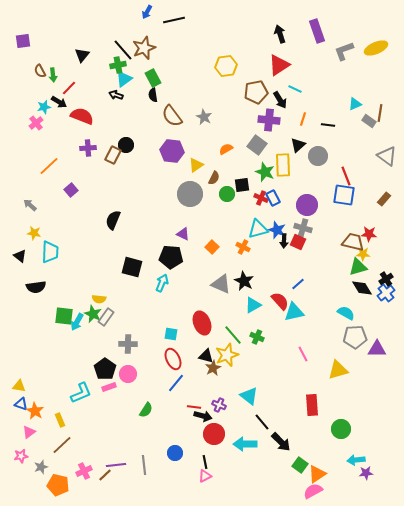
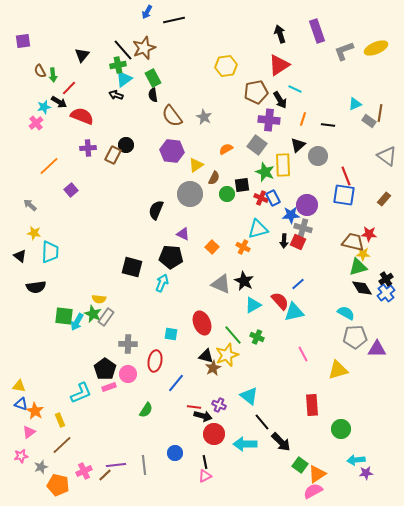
black semicircle at (113, 220): moved 43 px right, 10 px up
blue star at (277, 230): moved 14 px right, 15 px up; rotated 24 degrees counterclockwise
red ellipse at (173, 359): moved 18 px left, 2 px down; rotated 35 degrees clockwise
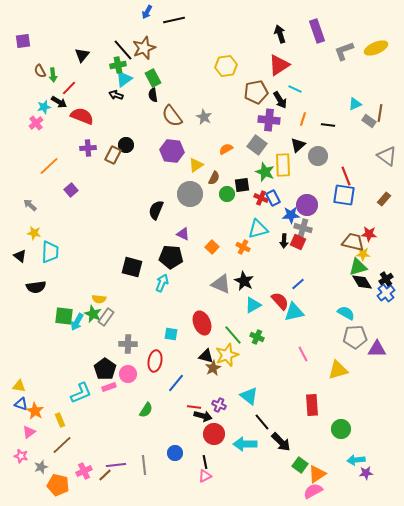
black diamond at (362, 288): moved 6 px up
pink star at (21, 456): rotated 24 degrees clockwise
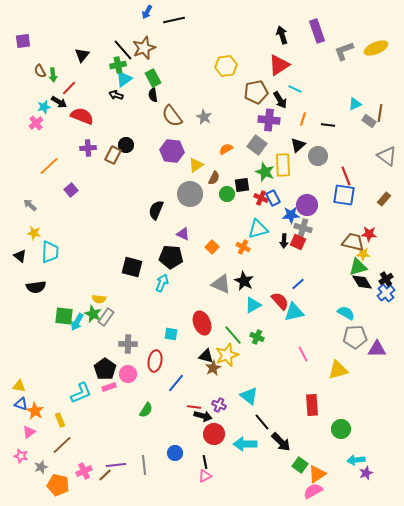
black arrow at (280, 34): moved 2 px right, 1 px down
purple star at (366, 473): rotated 16 degrees counterclockwise
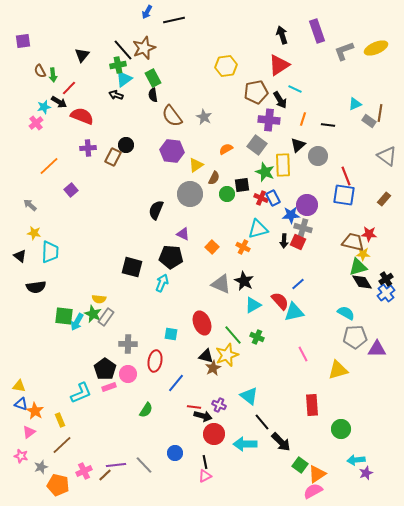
brown rectangle at (113, 155): moved 2 px down
gray line at (144, 465): rotated 36 degrees counterclockwise
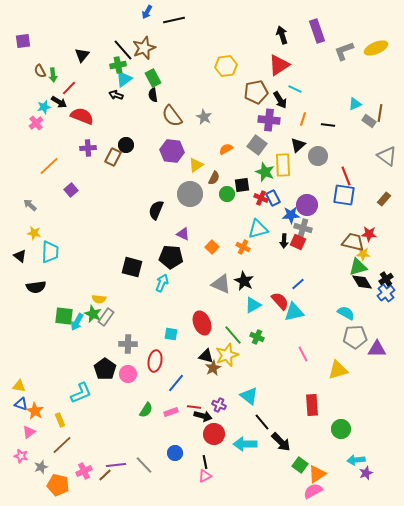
pink rectangle at (109, 387): moved 62 px right, 25 px down
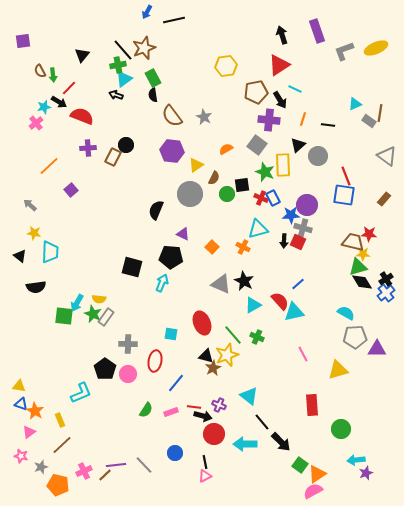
cyan arrow at (77, 322): moved 19 px up
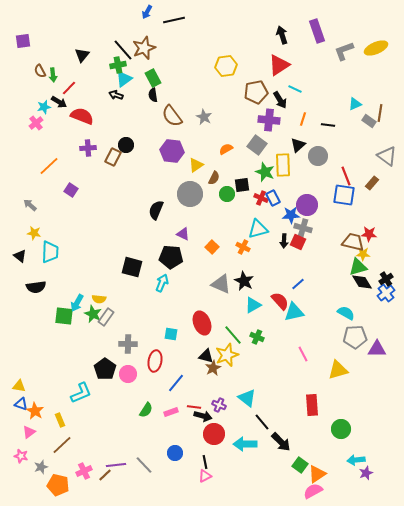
purple square at (71, 190): rotated 16 degrees counterclockwise
brown rectangle at (384, 199): moved 12 px left, 16 px up
cyan triangle at (249, 396): moved 2 px left, 2 px down
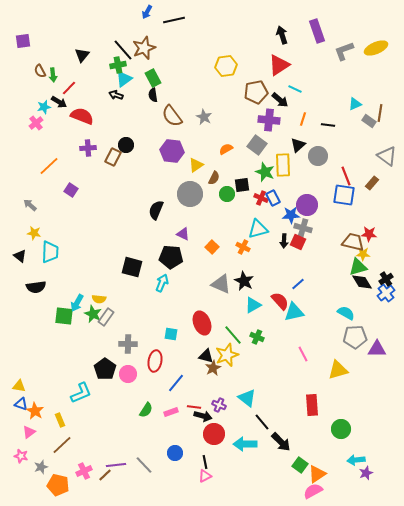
black arrow at (280, 100): rotated 18 degrees counterclockwise
